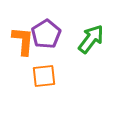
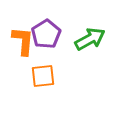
green arrow: moved 1 px left; rotated 24 degrees clockwise
orange square: moved 1 px left
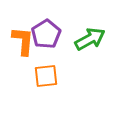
orange square: moved 3 px right
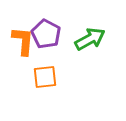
purple pentagon: rotated 12 degrees counterclockwise
orange square: moved 1 px left, 1 px down
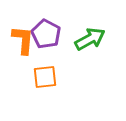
orange L-shape: moved 1 px up
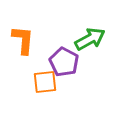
purple pentagon: moved 18 px right, 28 px down
orange square: moved 5 px down
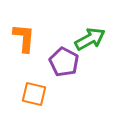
orange L-shape: moved 1 px right, 2 px up
orange square: moved 11 px left, 12 px down; rotated 20 degrees clockwise
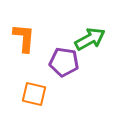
purple pentagon: rotated 20 degrees counterclockwise
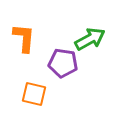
purple pentagon: moved 1 px left, 1 px down
